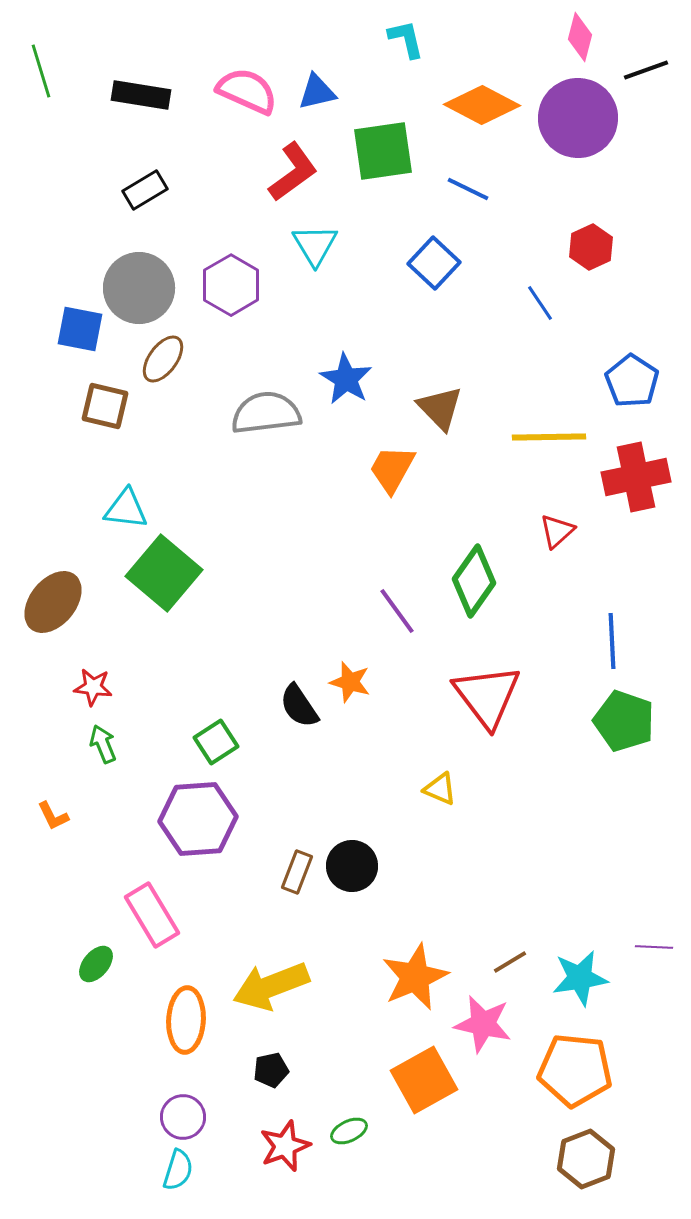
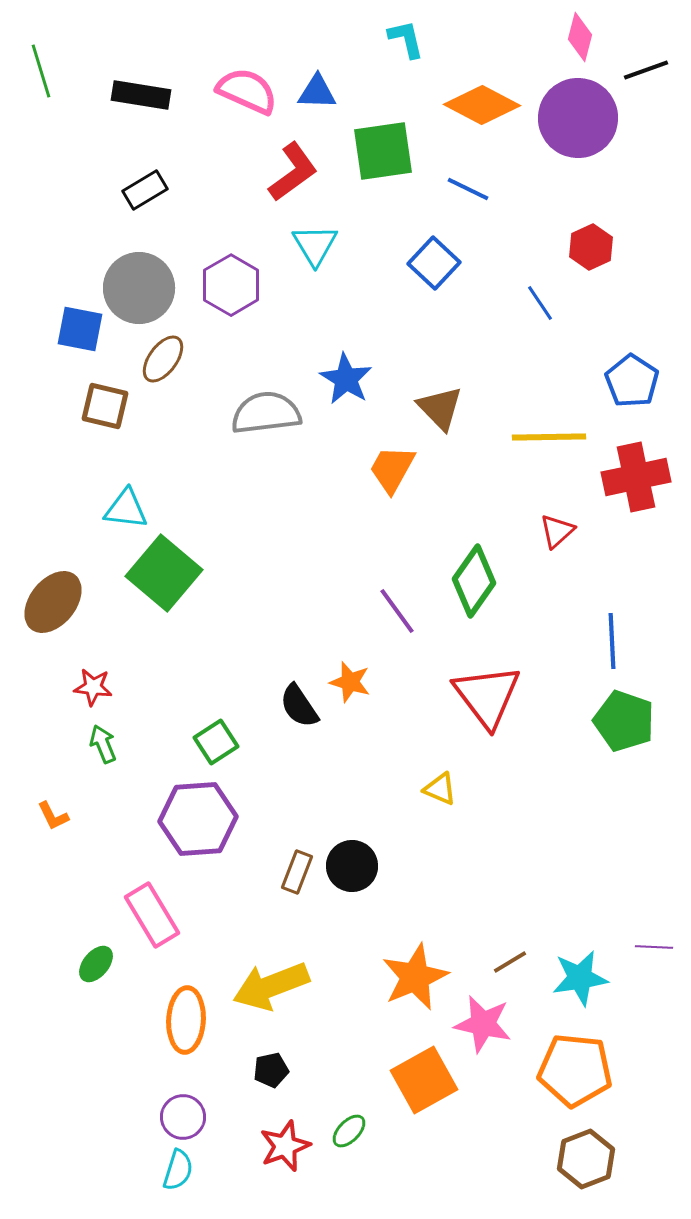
blue triangle at (317, 92): rotated 15 degrees clockwise
green ellipse at (349, 1131): rotated 21 degrees counterclockwise
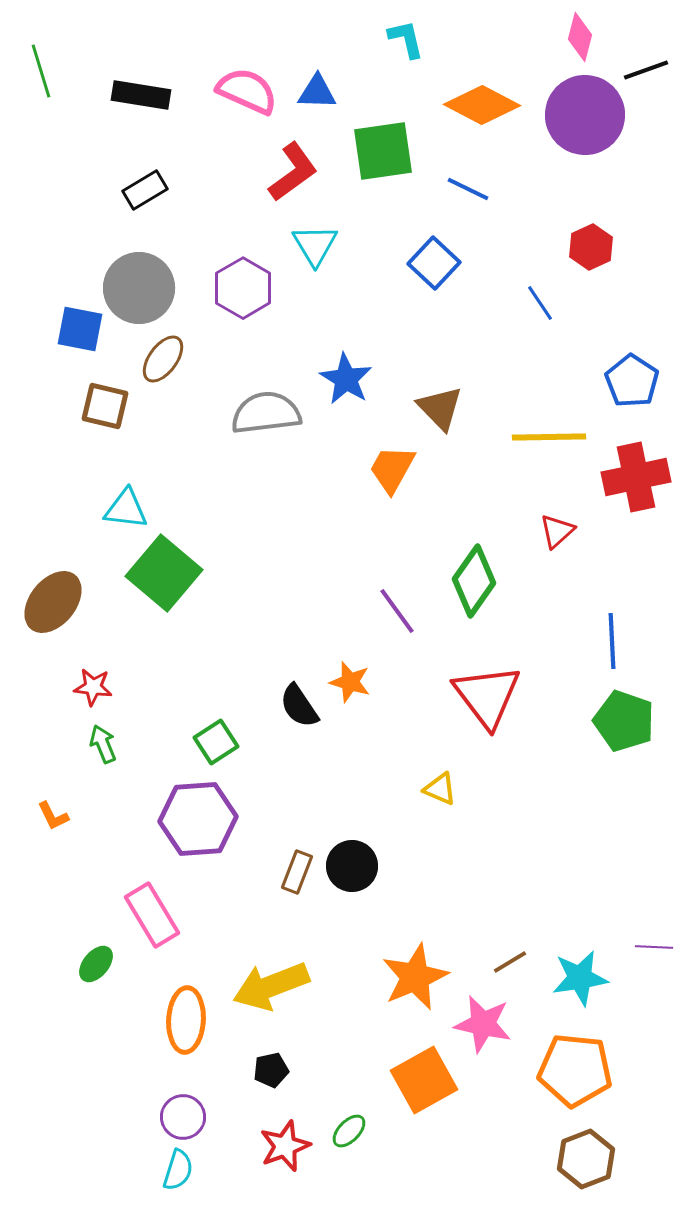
purple circle at (578, 118): moved 7 px right, 3 px up
purple hexagon at (231, 285): moved 12 px right, 3 px down
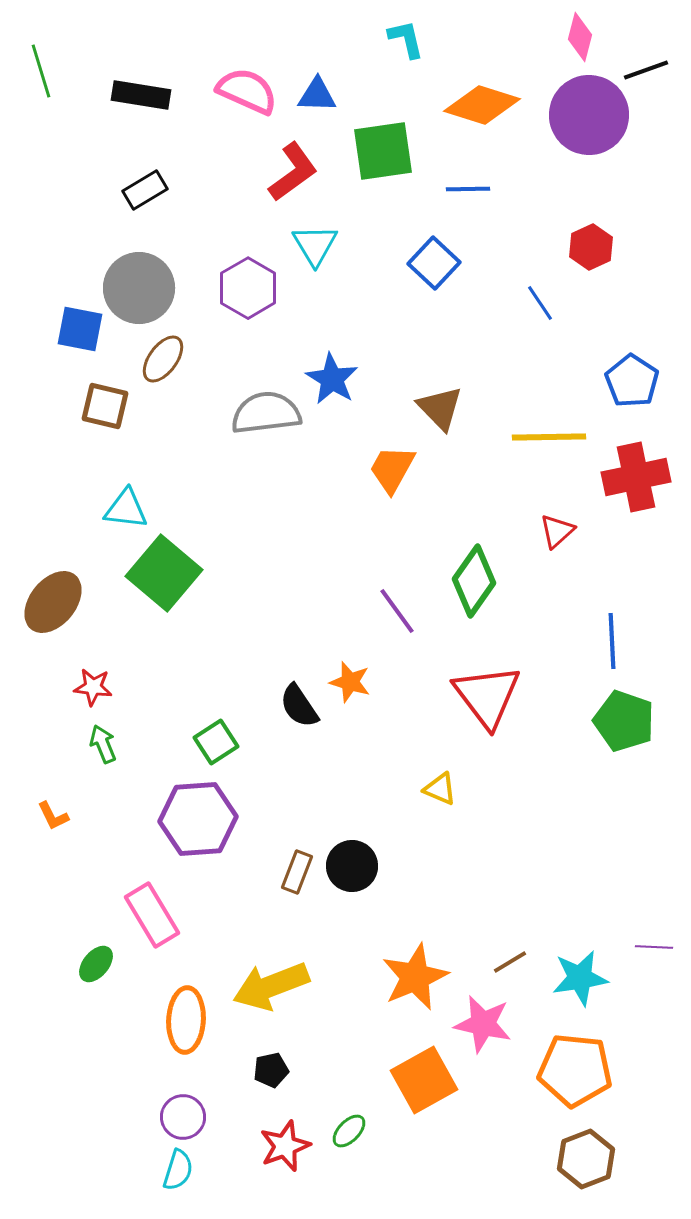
blue triangle at (317, 92): moved 3 px down
orange diamond at (482, 105): rotated 10 degrees counterclockwise
purple circle at (585, 115): moved 4 px right
blue line at (468, 189): rotated 27 degrees counterclockwise
purple hexagon at (243, 288): moved 5 px right
blue star at (346, 379): moved 14 px left
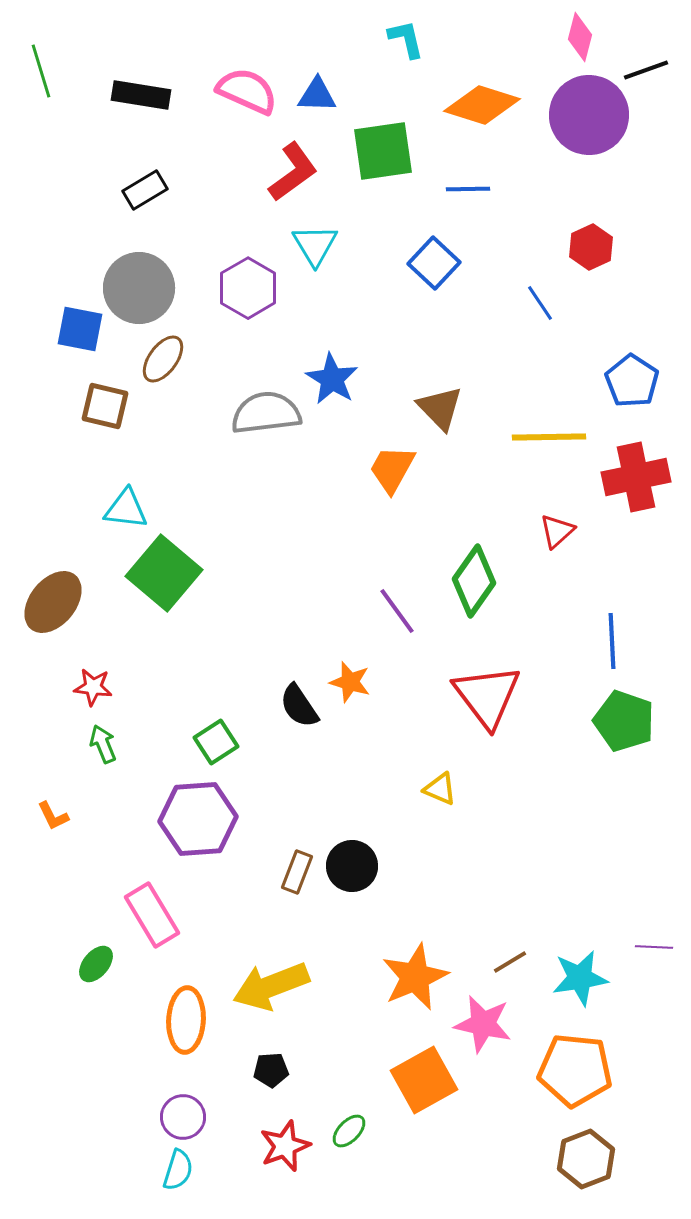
black pentagon at (271, 1070): rotated 8 degrees clockwise
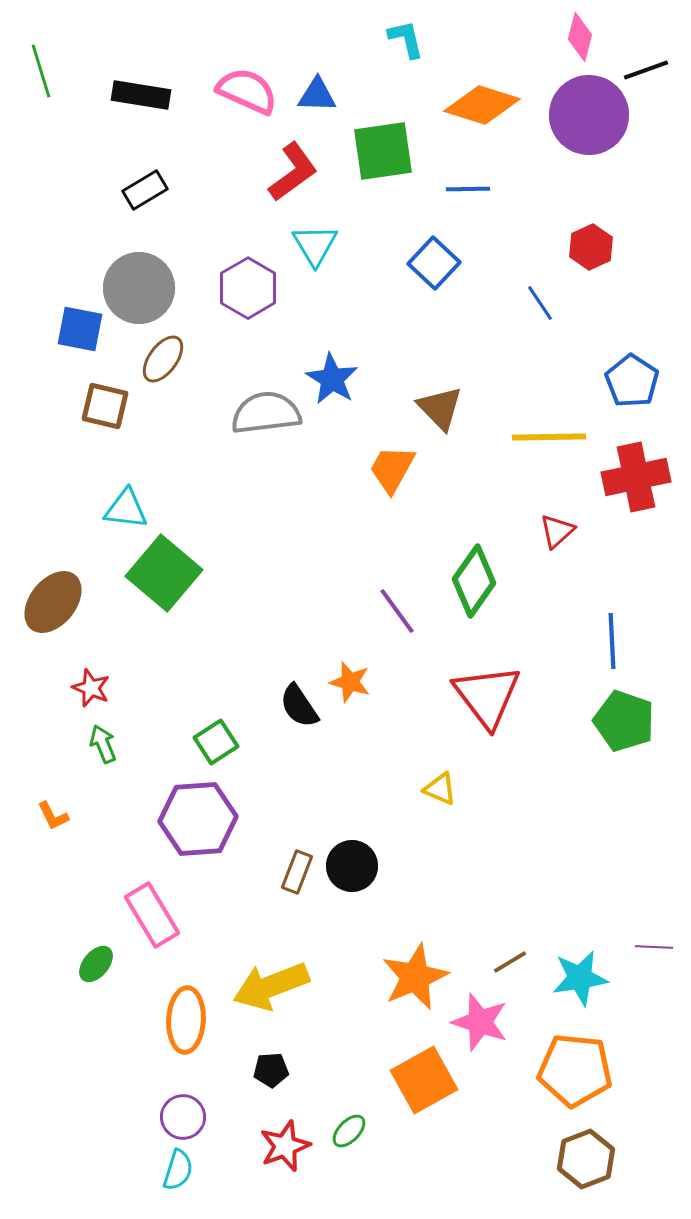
red star at (93, 687): moved 2 px left, 1 px down; rotated 15 degrees clockwise
pink star at (483, 1024): moved 3 px left, 2 px up; rotated 6 degrees clockwise
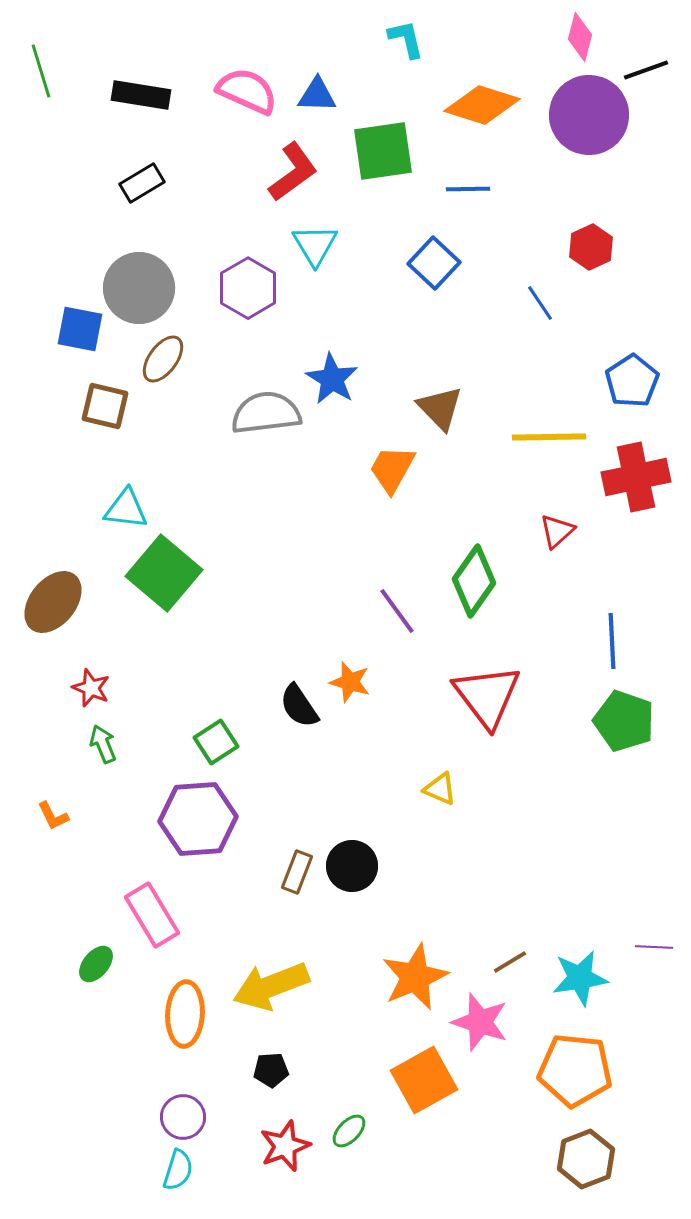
black rectangle at (145, 190): moved 3 px left, 7 px up
blue pentagon at (632, 381): rotated 6 degrees clockwise
orange ellipse at (186, 1020): moved 1 px left, 6 px up
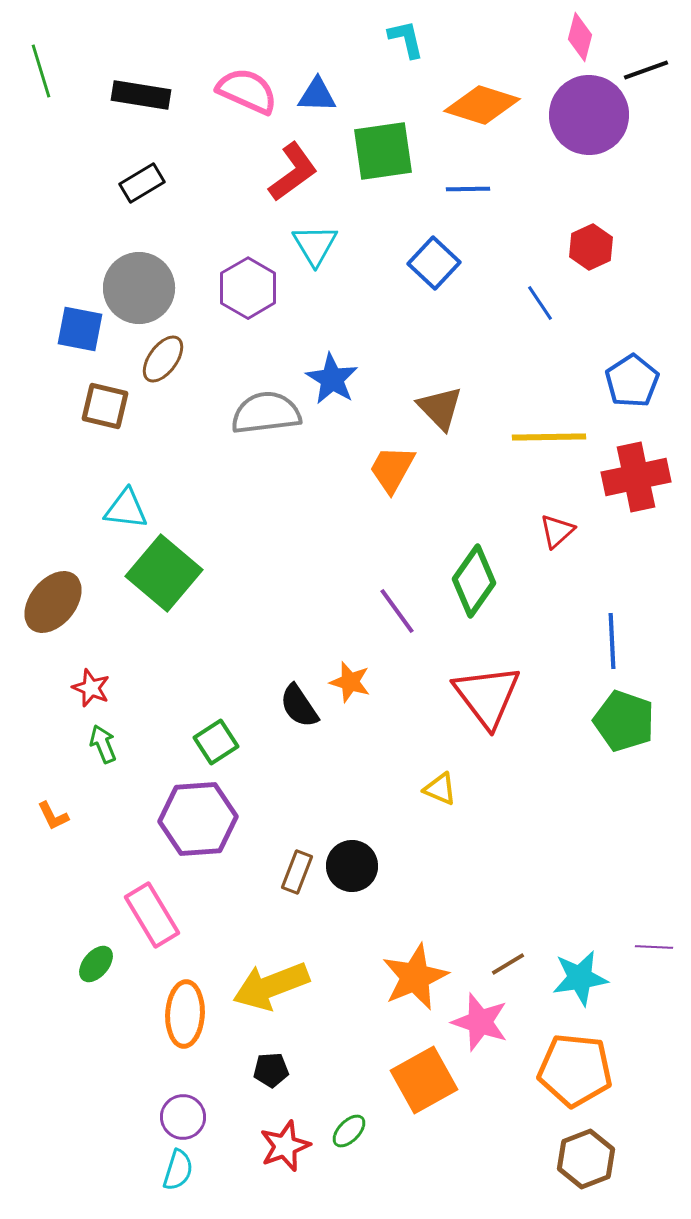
brown line at (510, 962): moved 2 px left, 2 px down
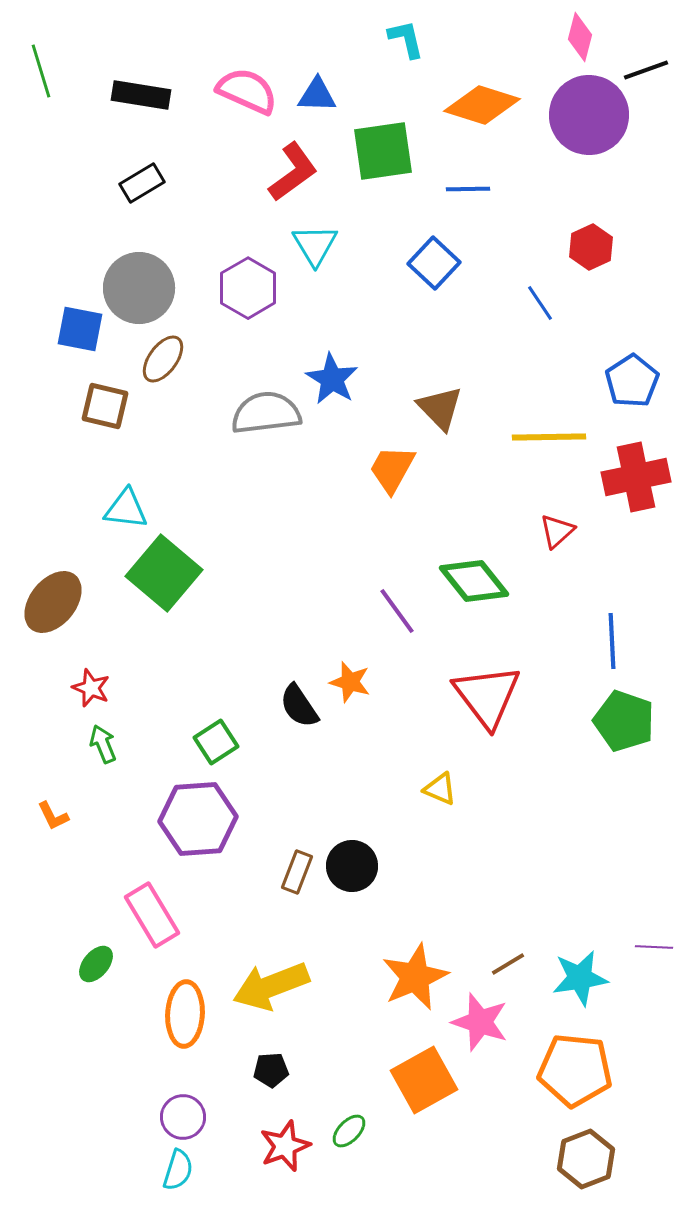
green diamond at (474, 581): rotated 74 degrees counterclockwise
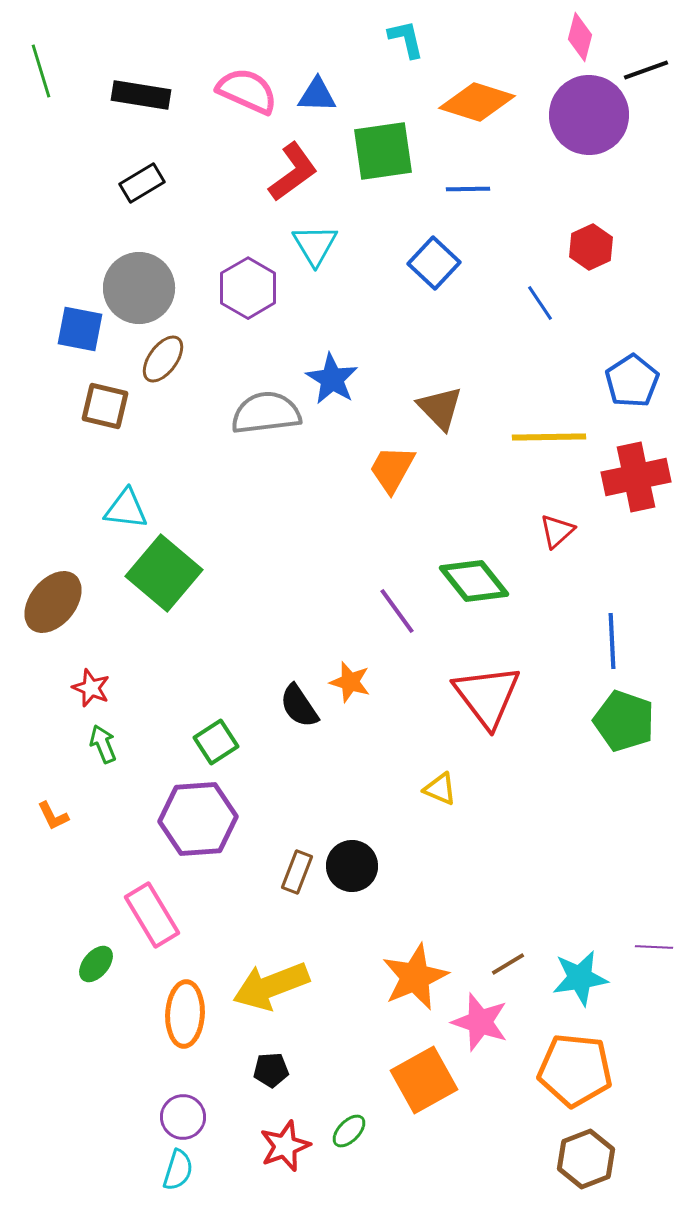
orange diamond at (482, 105): moved 5 px left, 3 px up
